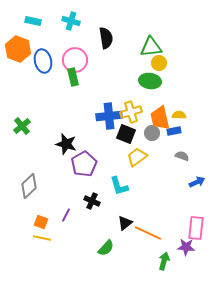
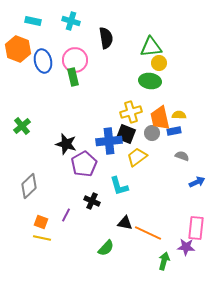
blue cross: moved 25 px down
black triangle: rotated 49 degrees clockwise
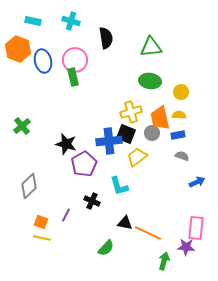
yellow circle: moved 22 px right, 29 px down
blue rectangle: moved 4 px right, 4 px down
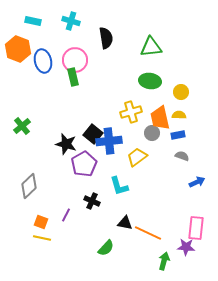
black square: moved 33 px left; rotated 18 degrees clockwise
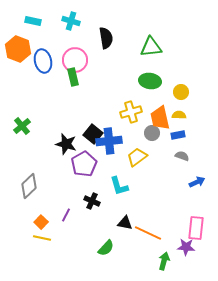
orange square: rotated 24 degrees clockwise
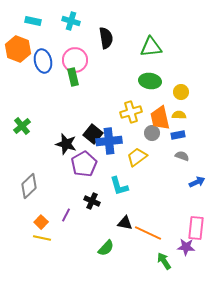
green arrow: rotated 48 degrees counterclockwise
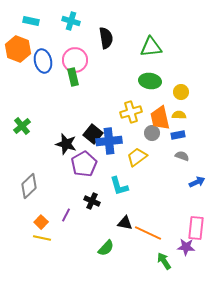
cyan rectangle: moved 2 px left
